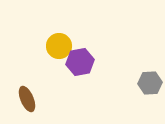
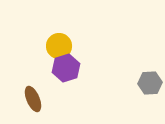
purple hexagon: moved 14 px left, 6 px down; rotated 8 degrees counterclockwise
brown ellipse: moved 6 px right
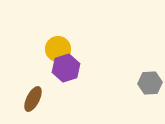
yellow circle: moved 1 px left, 3 px down
brown ellipse: rotated 50 degrees clockwise
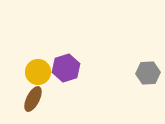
yellow circle: moved 20 px left, 23 px down
gray hexagon: moved 2 px left, 10 px up
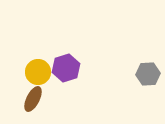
gray hexagon: moved 1 px down
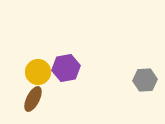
purple hexagon: rotated 8 degrees clockwise
gray hexagon: moved 3 px left, 6 px down
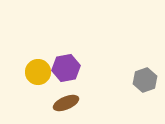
gray hexagon: rotated 15 degrees counterclockwise
brown ellipse: moved 33 px right, 4 px down; rotated 40 degrees clockwise
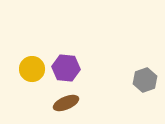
purple hexagon: rotated 16 degrees clockwise
yellow circle: moved 6 px left, 3 px up
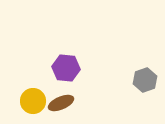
yellow circle: moved 1 px right, 32 px down
brown ellipse: moved 5 px left
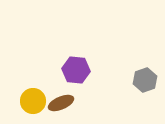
purple hexagon: moved 10 px right, 2 px down
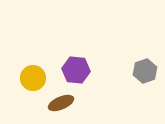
gray hexagon: moved 9 px up
yellow circle: moved 23 px up
